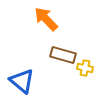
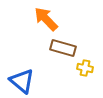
brown rectangle: moved 7 px up
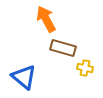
orange arrow: rotated 16 degrees clockwise
blue triangle: moved 2 px right, 4 px up
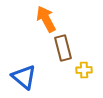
brown rectangle: rotated 60 degrees clockwise
yellow cross: moved 1 px left, 2 px down; rotated 14 degrees counterclockwise
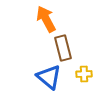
yellow cross: moved 4 px down
blue triangle: moved 25 px right
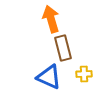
orange arrow: moved 5 px right; rotated 12 degrees clockwise
blue triangle: rotated 16 degrees counterclockwise
